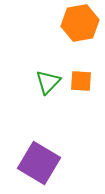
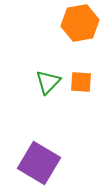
orange square: moved 1 px down
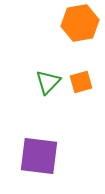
orange square: rotated 20 degrees counterclockwise
purple square: moved 7 px up; rotated 24 degrees counterclockwise
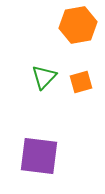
orange hexagon: moved 2 px left, 2 px down
green triangle: moved 4 px left, 5 px up
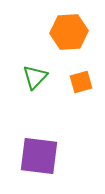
orange hexagon: moved 9 px left, 7 px down; rotated 6 degrees clockwise
green triangle: moved 9 px left
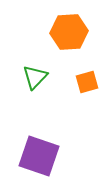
orange square: moved 6 px right
purple square: rotated 12 degrees clockwise
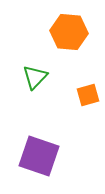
orange hexagon: rotated 9 degrees clockwise
orange square: moved 1 px right, 13 px down
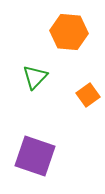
orange square: rotated 20 degrees counterclockwise
purple square: moved 4 px left
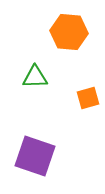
green triangle: rotated 44 degrees clockwise
orange square: moved 3 px down; rotated 20 degrees clockwise
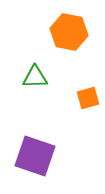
orange hexagon: rotated 6 degrees clockwise
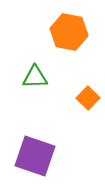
orange square: rotated 30 degrees counterclockwise
